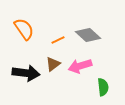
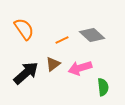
gray diamond: moved 4 px right
orange line: moved 4 px right
pink arrow: moved 2 px down
black arrow: rotated 48 degrees counterclockwise
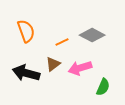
orange semicircle: moved 2 px right, 2 px down; rotated 15 degrees clockwise
gray diamond: rotated 15 degrees counterclockwise
orange line: moved 2 px down
black arrow: rotated 124 degrees counterclockwise
green semicircle: rotated 30 degrees clockwise
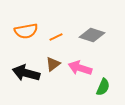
orange semicircle: rotated 100 degrees clockwise
gray diamond: rotated 10 degrees counterclockwise
orange line: moved 6 px left, 5 px up
pink arrow: rotated 35 degrees clockwise
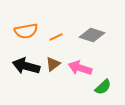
black arrow: moved 7 px up
green semicircle: rotated 24 degrees clockwise
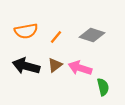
orange line: rotated 24 degrees counterclockwise
brown triangle: moved 2 px right, 1 px down
green semicircle: rotated 60 degrees counterclockwise
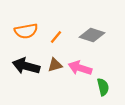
brown triangle: rotated 21 degrees clockwise
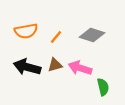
black arrow: moved 1 px right, 1 px down
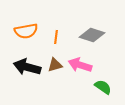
orange line: rotated 32 degrees counterclockwise
pink arrow: moved 3 px up
green semicircle: rotated 42 degrees counterclockwise
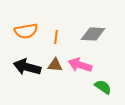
gray diamond: moved 1 px right, 1 px up; rotated 15 degrees counterclockwise
brown triangle: rotated 21 degrees clockwise
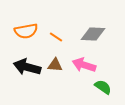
orange line: rotated 64 degrees counterclockwise
pink arrow: moved 4 px right
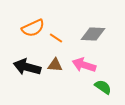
orange semicircle: moved 7 px right, 3 px up; rotated 15 degrees counterclockwise
orange line: moved 1 px down
